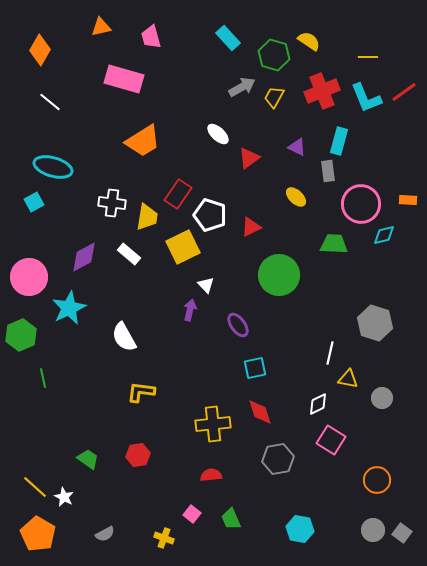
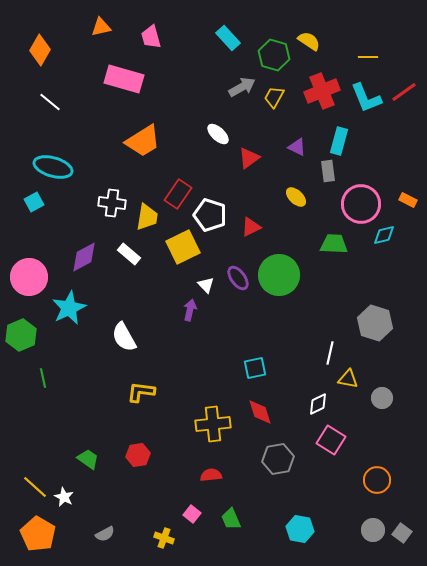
orange rectangle at (408, 200): rotated 24 degrees clockwise
purple ellipse at (238, 325): moved 47 px up
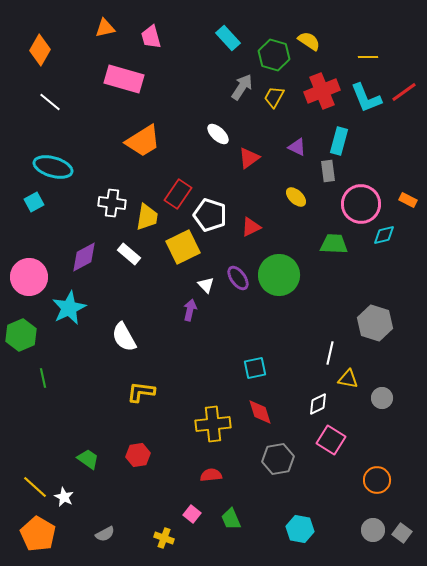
orange triangle at (101, 27): moved 4 px right, 1 px down
gray arrow at (242, 87): rotated 28 degrees counterclockwise
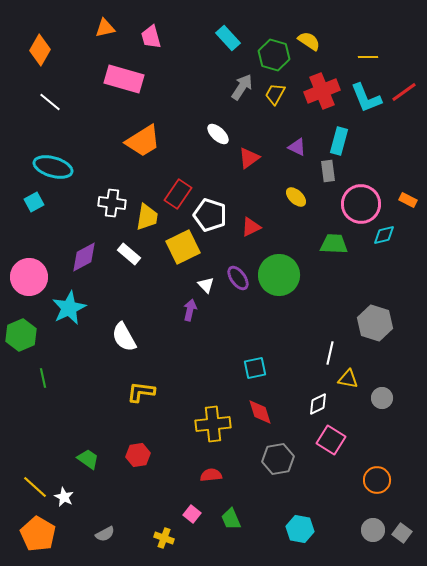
yellow trapezoid at (274, 97): moved 1 px right, 3 px up
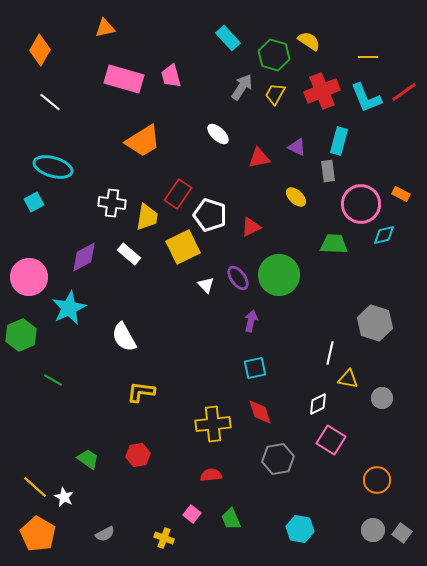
pink trapezoid at (151, 37): moved 20 px right, 39 px down
red triangle at (249, 158): moved 10 px right; rotated 25 degrees clockwise
orange rectangle at (408, 200): moved 7 px left, 6 px up
purple arrow at (190, 310): moved 61 px right, 11 px down
green line at (43, 378): moved 10 px right, 2 px down; rotated 48 degrees counterclockwise
